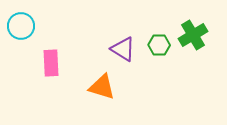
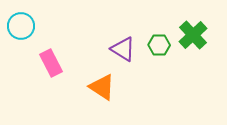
green cross: rotated 12 degrees counterclockwise
pink rectangle: rotated 24 degrees counterclockwise
orange triangle: rotated 16 degrees clockwise
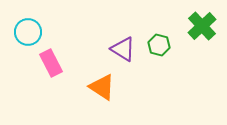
cyan circle: moved 7 px right, 6 px down
green cross: moved 9 px right, 9 px up
green hexagon: rotated 15 degrees clockwise
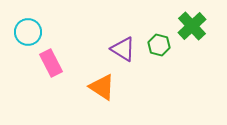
green cross: moved 10 px left
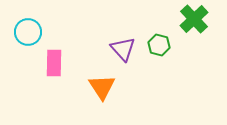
green cross: moved 2 px right, 7 px up
purple triangle: rotated 16 degrees clockwise
pink rectangle: moved 3 px right; rotated 28 degrees clockwise
orange triangle: rotated 24 degrees clockwise
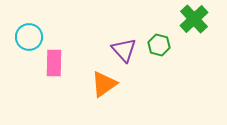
cyan circle: moved 1 px right, 5 px down
purple triangle: moved 1 px right, 1 px down
orange triangle: moved 2 px right, 3 px up; rotated 28 degrees clockwise
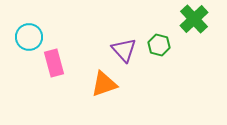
pink rectangle: rotated 16 degrees counterclockwise
orange triangle: rotated 16 degrees clockwise
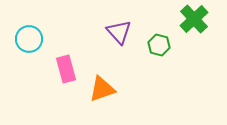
cyan circle: moved 2 px down
purple triangle: moved 5 px left, 18 px up
pink rectangle: moved 12 px right, 6 px down
orange triangle: moved 2 px left, 5 px down
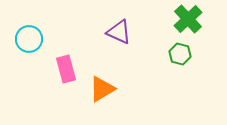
green cross: moved 6 px left
purple triangle: rotated 24 degrees counterclockwise
green hexagon: moved 21 px right, 9 px down
orange triangle: rotated 12 degrees counterclockwise
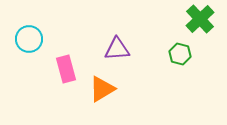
green cross: moved 12 px right
purple triangle: moved 2 px left, 17 px down; rotated 28 degrees counterclockwise
